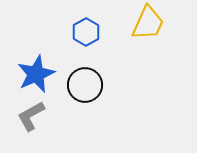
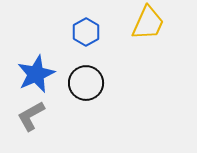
black circle: moved 1 px right, 2 px up
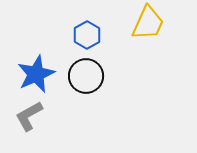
blue hexagon: moved 1 px right, 3 px down
black circle: moved 7 px up
gray L-shape: moved 2 px left
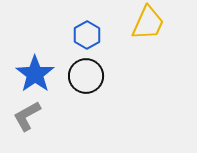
blue star: moved 1 px left; rotated 12 degrees counterclockwise
gray L-shape: moved 2 px left
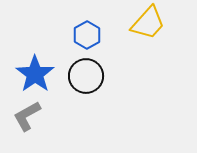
yellow trapezoid: rotated 18 degrees clockwise
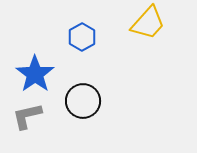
blue hexagon: moved 5 px left, 2 px down
black circle: moved 3 px left, 25 px down
gray L-shape: rotated 16 degrees clockwise
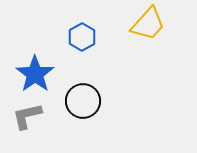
yellow trapezoid: moved 1 px down
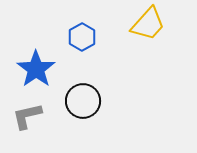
blue star: moved 1 px right, 5 px up
